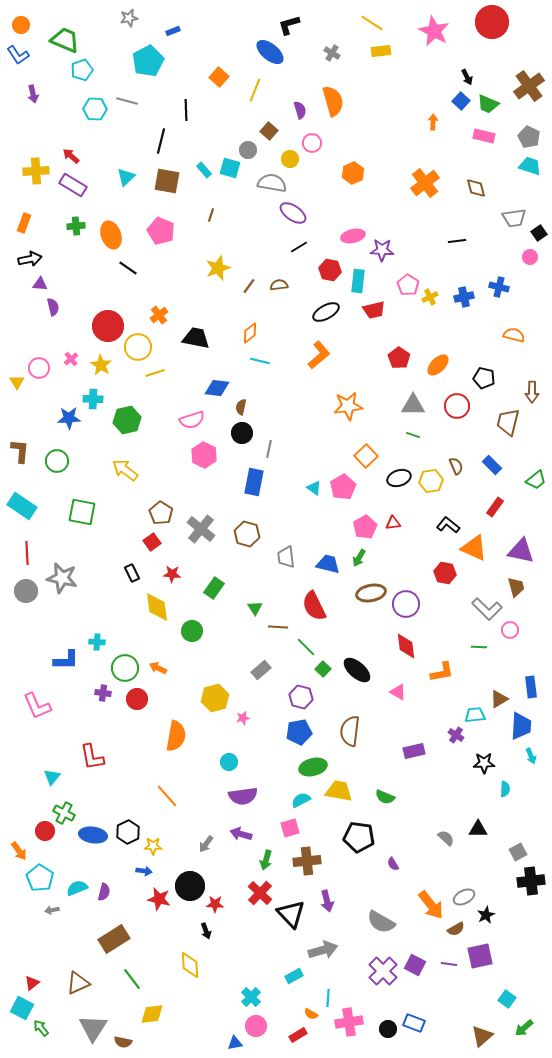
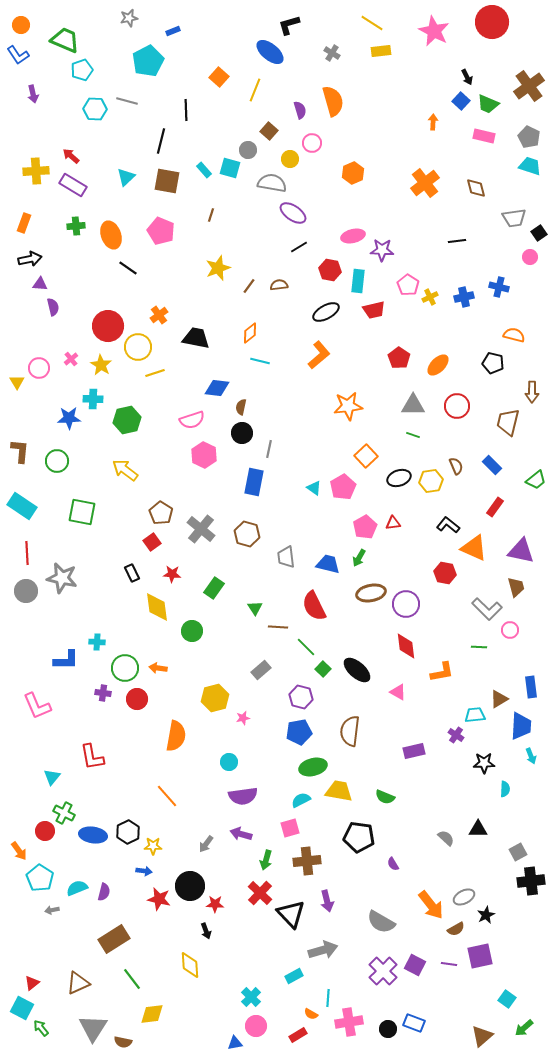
black pentagon at (484, 378): moved 9 px right, 15 px up
orange arrow at (158, 668): rotated 18 degrees counterclockwise
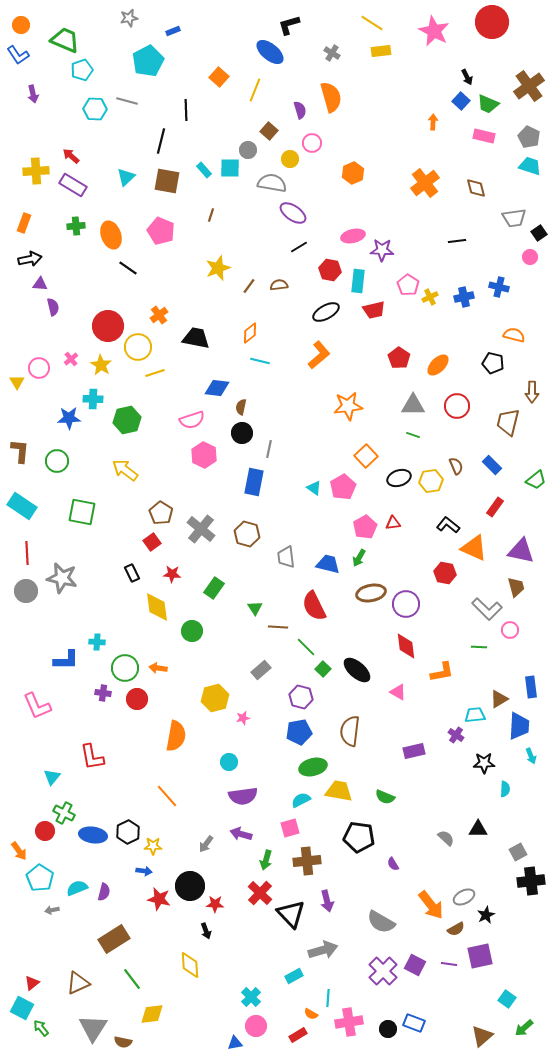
orange semicircle at (333, 101): moved 2 px left, 4 px up
cyan square at (230, 168): rotated 15 degrees counterclockwise
blue trapezoid at (521, 726): moved 2 px left
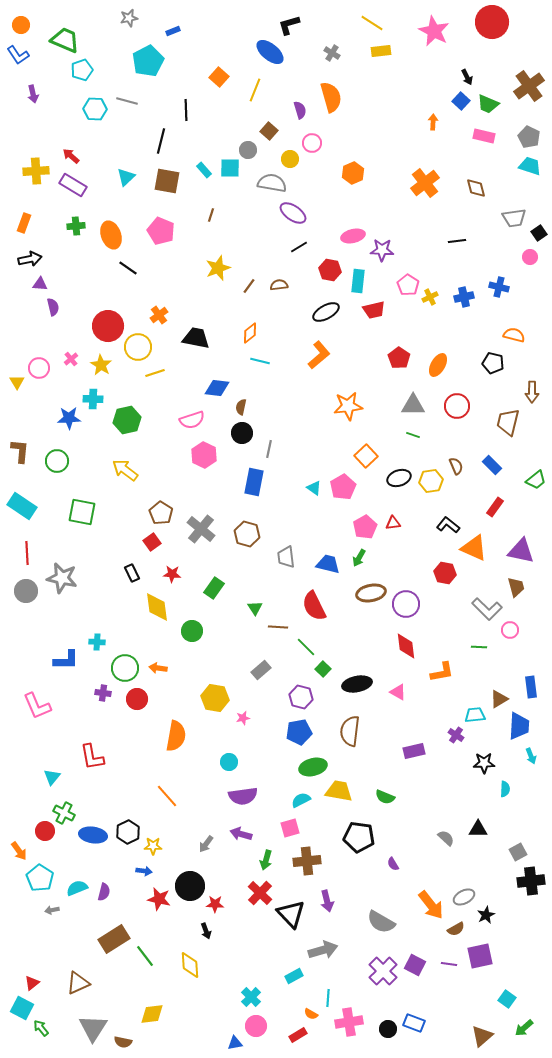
orange ellipse at (438, 365): rotated 15 degrees counterclockwise
black ellipse at (357, 670): moved 14 px down; rotated 52 degrees counterclockwise
yellow hexagon at (215, 698): rotated 24 degrees clockwise
green line at (132, 979): moved 13 px right, 23 px up
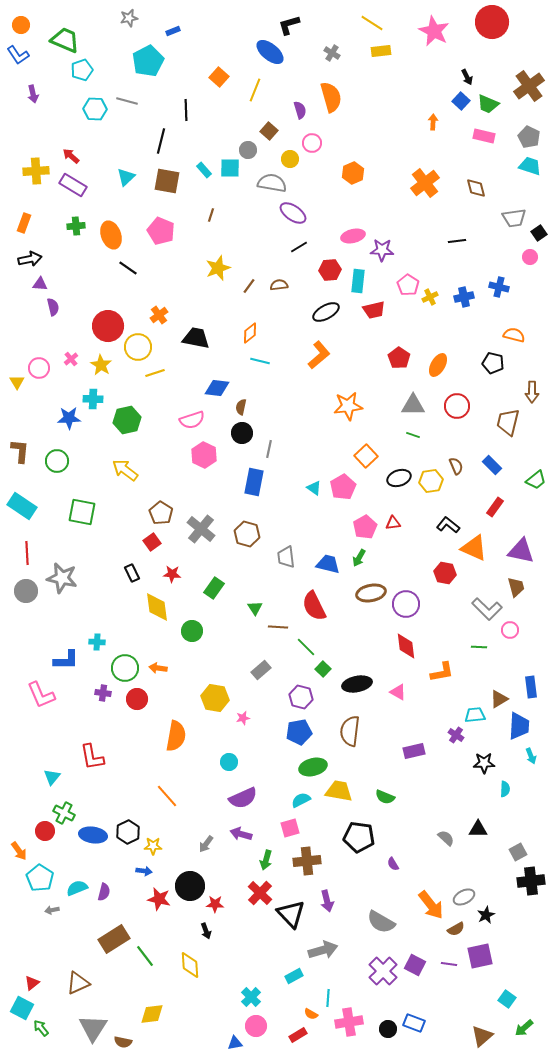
red hexagon at (330, 270): rotated 15 degrees counterclockwise
pink L-shape at (37, 706): moved 4 px right, 11 px up
purple semicircle at (243, 796): moved 2 px down; rotated 16 degrees counterclockwise
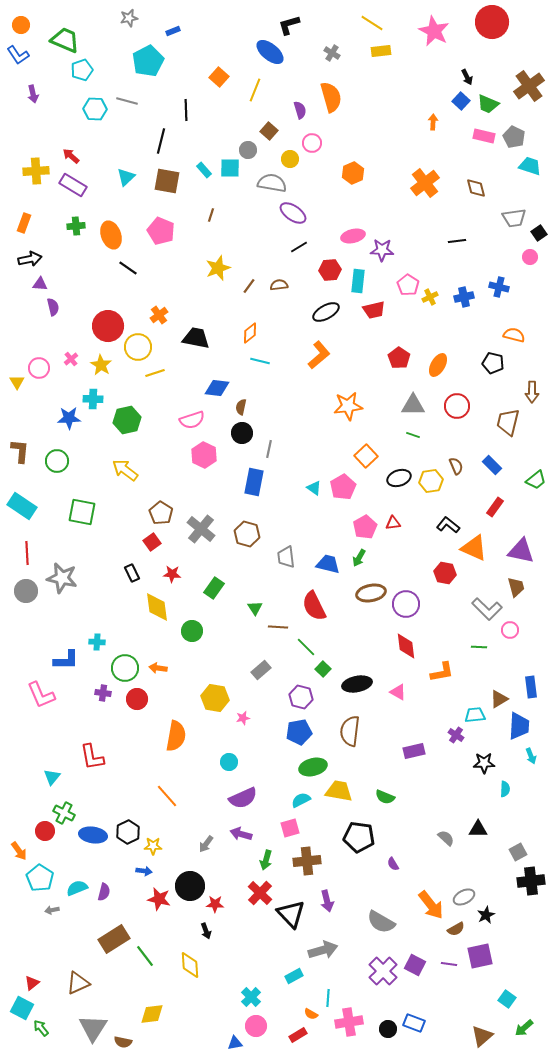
gray pentagon at (529, 137): moved 15 px left
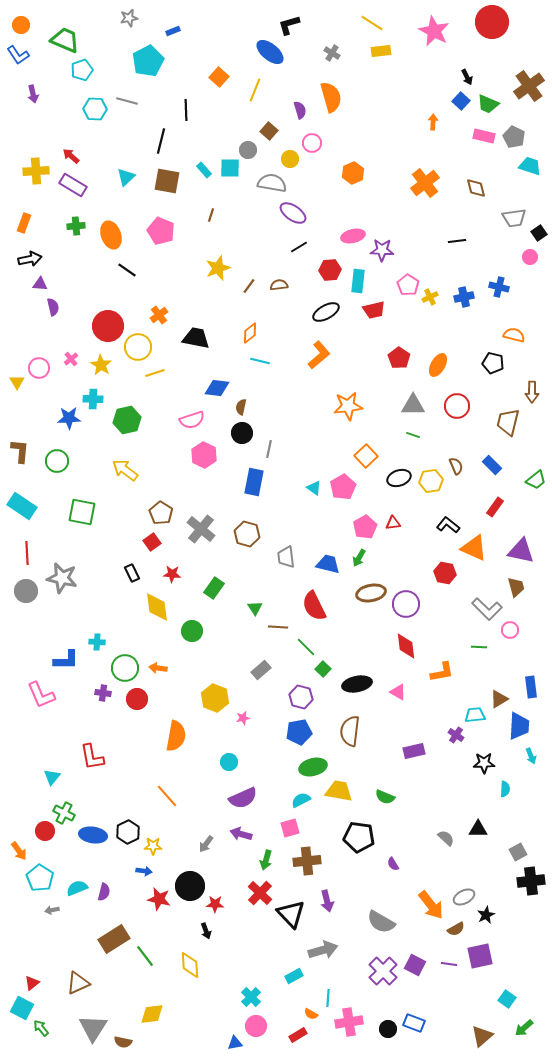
black line at (128, 268): moved 1 px left, 2 px down
yellow hexagon at (215, 698): rotated 12 degrees clockwise
